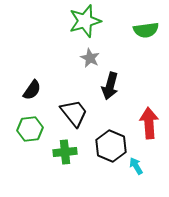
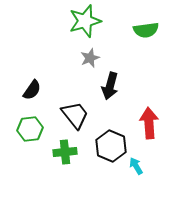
gray star: rotated 24 degrees clockwise
black trapezoid: moved 1 px right, 2 px down
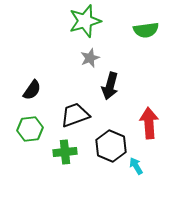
black trapezoid: rotated 72 degrees counterclockwise
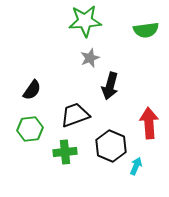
green star: rotated 12 degrees clockwise
cyan arrow: rotated 54 degrees clockwise
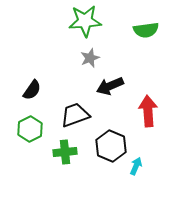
black arrow: rotated 52 degrees clockwise
red arrow: moved 1 px left, 12 px up
green hexagon: rotated 20 degrees counterclockwise
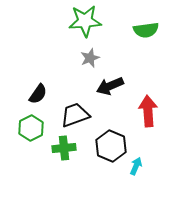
black semicircle: moved 6 px right, 4 px down
green hexagon: moved 1 px right, 1 px up
green cross: moved 1 px left, 4 px up
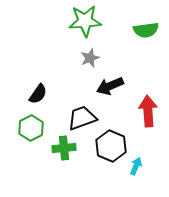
black trapezoid: moved 7 px right, 3 px down
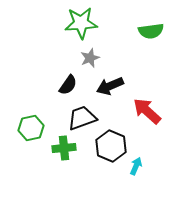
green star: moved 4 px left, 2 px down
green semicircle: moved 5 px right, 1 px down
black semicircle: moved 30 px right, 9 px up
red arrow: moved 1 px left; rotated 44 degrees counterclockwise
green hexagon: rotated 15 degrees clockwise
